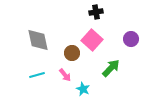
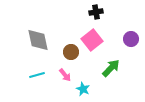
pink square: rotated 10 degrees clockwise
brown circle: moved 1 px left, 1 px up
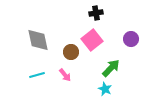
black cross: moved 1 px down
cyan star: moved 22 px right
